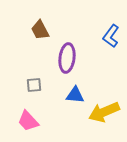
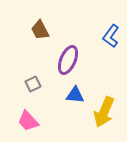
purple ellipse: moved 1 px right, 2 px down; rotated 16 degrees clockwise
gray square: moved 1 px left, 1 px up; rotated 21 degrees counterclockwise
yellow arrow: rotated 44 degrees counterclockwise
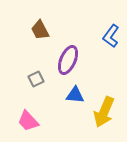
gray square: moved 3 px right, 5 px up
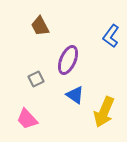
brown trapezoid: moved 4 px up
blue triangle: rotated 30 degrees clockwise
pink trapezoid: moved 1 px left, 2 px up
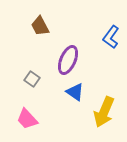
blue L-shape: moved 1 px down
gray square: moved 4 px left; rotated 28 degrees counterclockwise
blue triangle: moved 3 px up
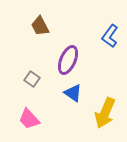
blue L-shape: moved 1 px left, 1 px up
blue triangle: moved 2 px left, 1 px down
yellow arrow: moved 1 px right, 1 px down
pink trapezoid: moved 2 px right
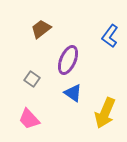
brown trapezoid: moved 1 px right, 3 px down; rotated 80 degrees clockwise
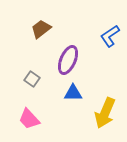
blue L-shape: rotated 20 degrees clockwise
blue triangle: rotated 36 degrees counterclockwise
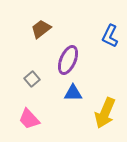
blue L-shape: rotated 30 degrees counterclockwise
gray square: rotated 14 degrees clockwise
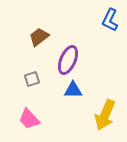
brown trapezoid: moved 2 px left, 8 px down
blue L-shape: moved 16 px up
gray square: rotated 21 degrees clockwise
blue triangle: moved 3 px up
yellow arrow: moved 2 px down
